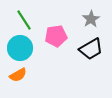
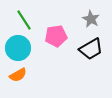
gray star: rotated 12 degrees counterclockwise
cyan circle: moved 2 px left
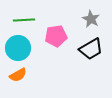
green line: rotated 60 degrees counterclockwise
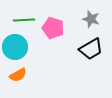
gray star: rotated 12 degrees counterclockwise
pink pentagon: moved 3 px left, 8 px up; rotated 25 degrees clockwise
cyan circle: moved 3 px left, 1 px up
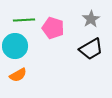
gray star: rotated 24 degrees clockwise
cyan circle: moved 1 px up
